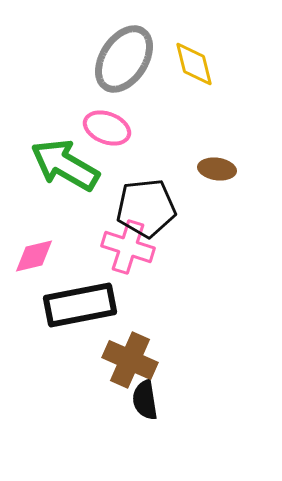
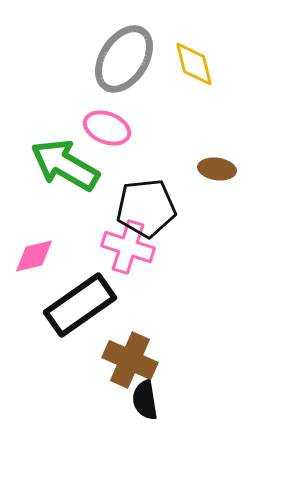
black rectangle: rotated 24 degrees counterclockwise
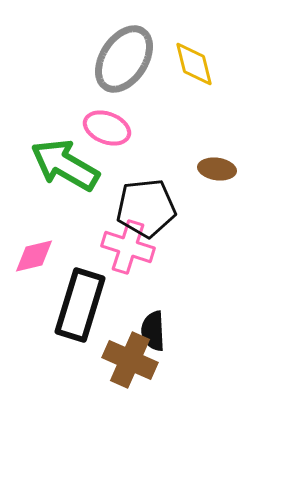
black rectangle: rotated 38 degrees counterclockwise
black semicircle: moved 8 px right, 69 px up; rotated 6 degrees clockwise
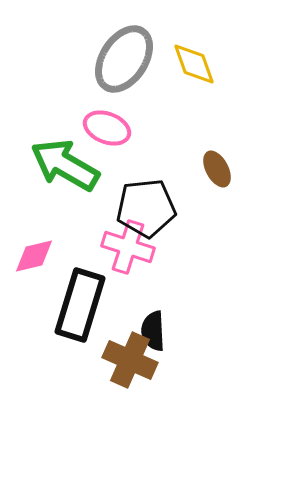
yellow diamond: rotated 6 degrees counterclockwise
brown ellipse: rotated 54 degrees clockwise
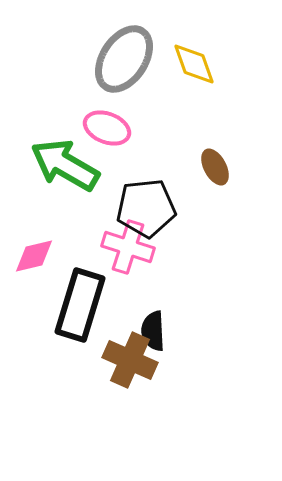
brown ellipse: moved 2 px left, 2 px up
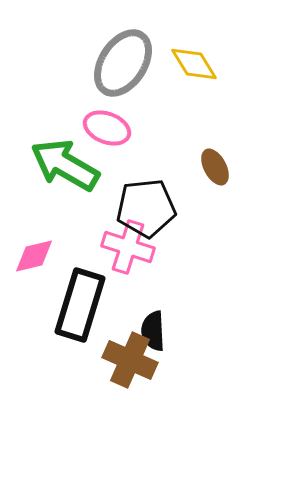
gray ellipse: moved 1 px left, 4 px down
yellow diamond: rotated 12 degrees counterclockwise
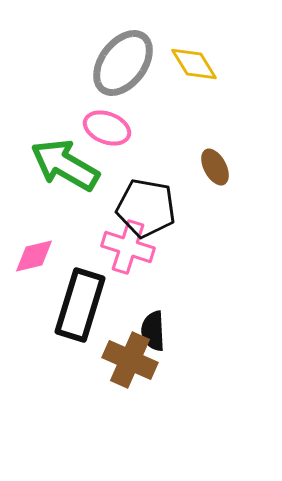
gray ellipse: rotated 4 degrees clockwise
black pentagon: rotated 16 degrees clockwise
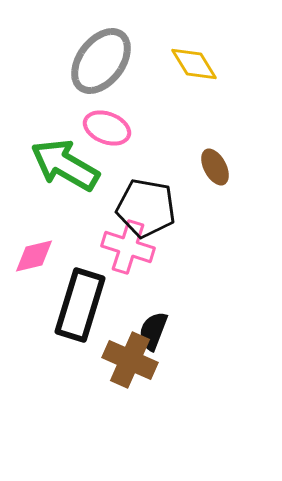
gray ellipse: moved 22 px left, 2 px up
black semicircle: rotated 24 degrees clockwise
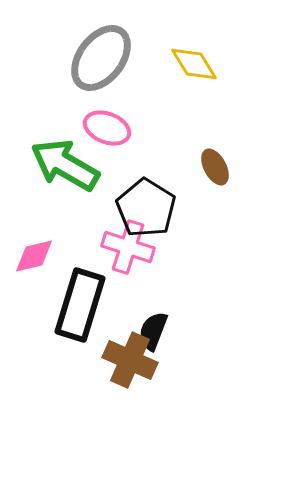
gray ellipse: moved 3 px up
black pentagon: rotated 22 degrees clockwise
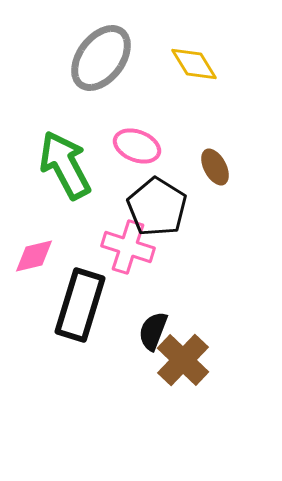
pink ellipse: moved 30 px right, 18 px down
green arrow: rotated 32 degrees clockwise
black pentagon: moved 11 px right, 1 px up
brown cross: moved 53 px right; rotated 20 degrees clockwise
